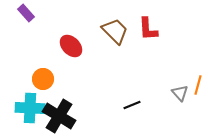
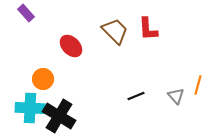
gray triangle: moved 4 px left, 3 px down
black line: moved 4 px right, 9 px up
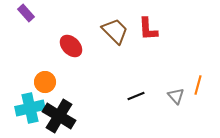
orange circle: moved 2 px right, 3 px down
cyan cross: rotated 16 degrees counterclockwise
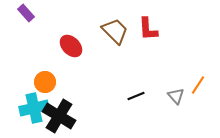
orange line: rotated 18 degrees clockwise
cyan cross: moved 4 px right
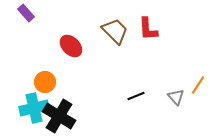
gray triangle: moved 1 px down
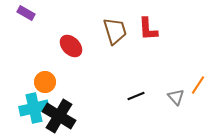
purple rectangle: rotated 18 degrees counterclockwise
brown trapezoid: rotated 28 degrees clockwise
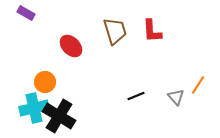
red L-shape: moved 4 px right, 2 px down
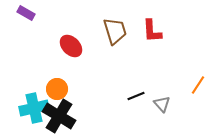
orange circle: moved 12 px right, 7 px down
gray triangle: moved 14 px left, 7 px down
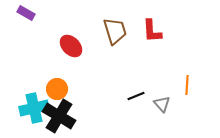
orange line: moved 11 px left; rotated 30 degrees counterclockwise
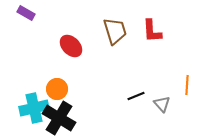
black cross: moved 2 px down
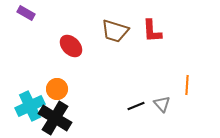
brown trapezoid: rotated 124 degrees clockwise
black line: moved 10 px down
cyan cross: moved 4 px left, 2 px up; rotated 12 degrees counterclockwise
black cross: moved 4 px left
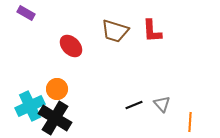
orange line: moved 3 px right, 37 px down
black line: moved 2 px left, 1 px up
